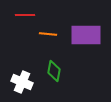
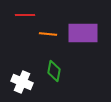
purple rectangle: moved 3 px left, 2 px up
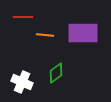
red line: moved 2 px left, 2 px down
orange line: moved 3 px left, 1 px down
green diamond: moved 2 px right, 2 px down; rotated 45 degrees clockwise
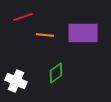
red line: rotated 18 degrees counterclockwise
white cross: moved 6 px left, 1 px up
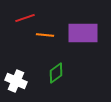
red line: moved 2 px right, 1 px down
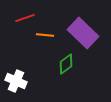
purple rectangle: rotated 44 degrees clockwise
green diamond: moved 10 px right, 9 px up
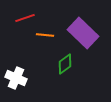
green diamond: moved 1 px left
white cross: moved 3 px up
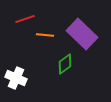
red line: moved 1 px down
purple rectangle: moved 1 px left, 1 px down
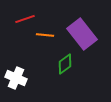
purple rectangle: rotated 8 degrees clockwise
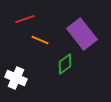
orange line: moved 5 px left, 5 px down; rotated 18 degrees clockwise
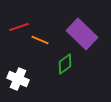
red line: moved 6 px left, 8 px down
purple rectangle: rotated 8 degrees counterclockwise
white cross: moved 2 px right, 1 px down
